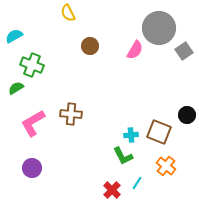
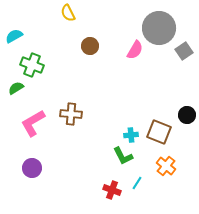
red cross: rotated 24 degrees counterclockwise
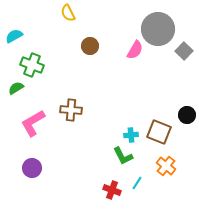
gray circle: moved 1 px left, 1 px down
gray square: rotated 12 degrees counterclockwise
brown cross: moved 4 px up
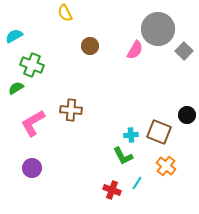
yellow semicircle: moved 3 px left
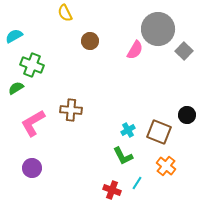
brown circle: moved 5 px up
cyan cross: moved 3 px left, 5 px up; rotated 24 degrees counterclockwise
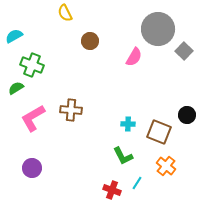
pink semicircle: moved 1 px left, 7 px down
pink L-shape: moved 5 px up
cyan cross: moved 6 px up; rotated 32 degrees clockwise
